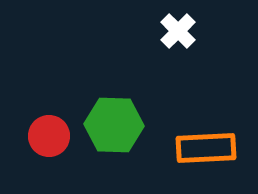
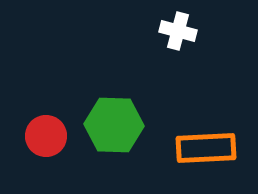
white cross: rotated 30 degrees counterclockwise
red circle: moved 3 px left
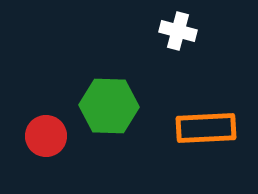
green hexagon: moved 5 px left, 19 px up
orange rectangle: moved 20 px up
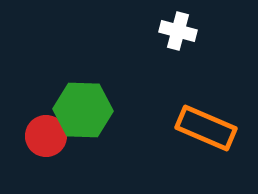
green hexagon: moved 26 px left, 4 px down
orange rectangle: rotated 26 degrees clockwise
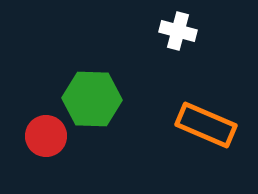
green hexagon: moved 9 px right, 11 px up
orange rectangle: moved 3 px up
